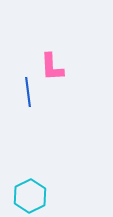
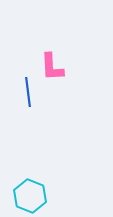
cyan hexagon: rotated 12 degrees counterclockwise
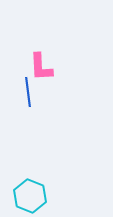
pink L-shape: moved 11 px left
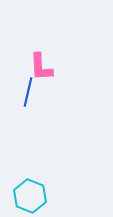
blue line: rotated 20 degrees clockwise
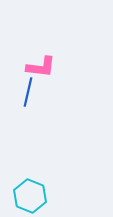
pink L-shape: rotated 80 degrees counterclockwise
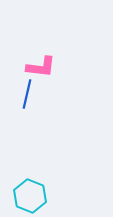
blue line: moved 1 px left, 2 px down
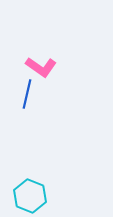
pink L-shape: rotated 28 degrees clockwise
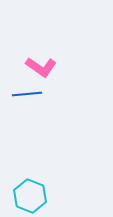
blue line: rotated 72 degrees clockwise
